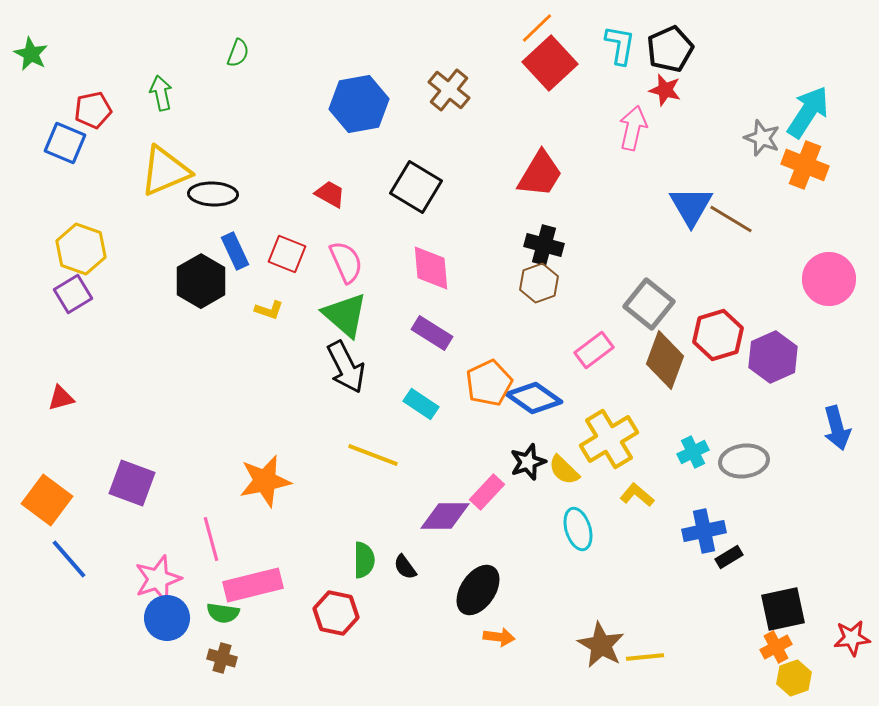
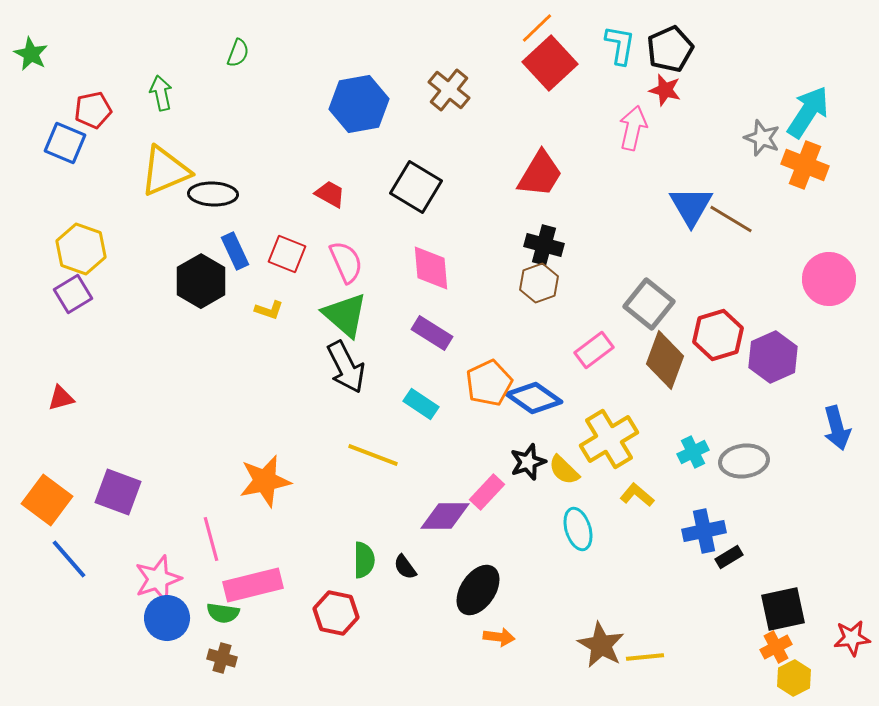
purple square at (132, 483): moved 14 px left, 9 px down
yellow hexagon at (794, 678): rotated 8 degrees counterclockwise
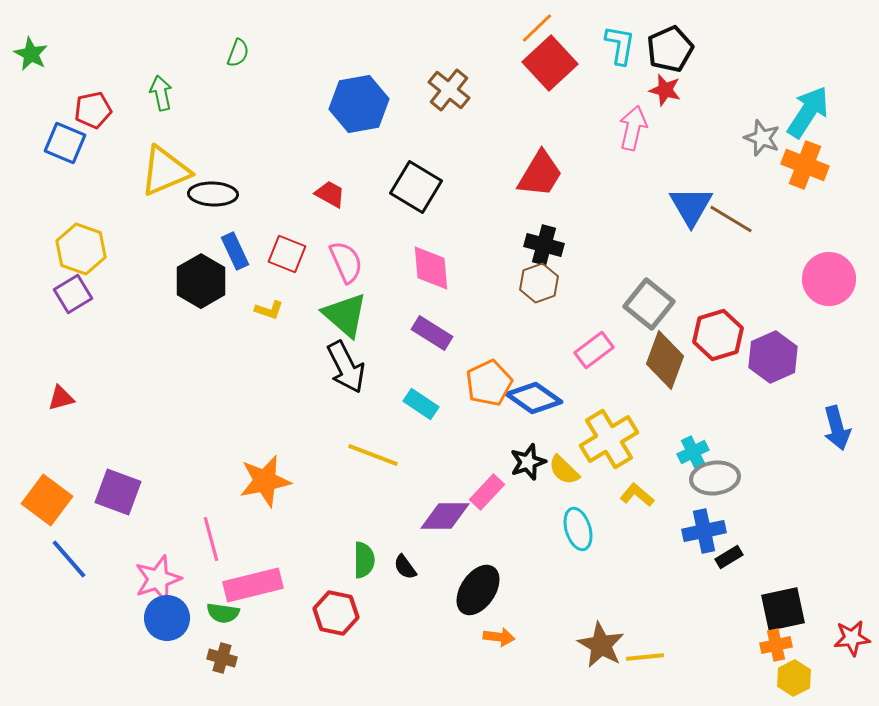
gray ellipse at (744, 461): moved 29 px left, 17 px down
orange cross at (776, 647): moved 2 px up; rotated 16 degrees clockwise
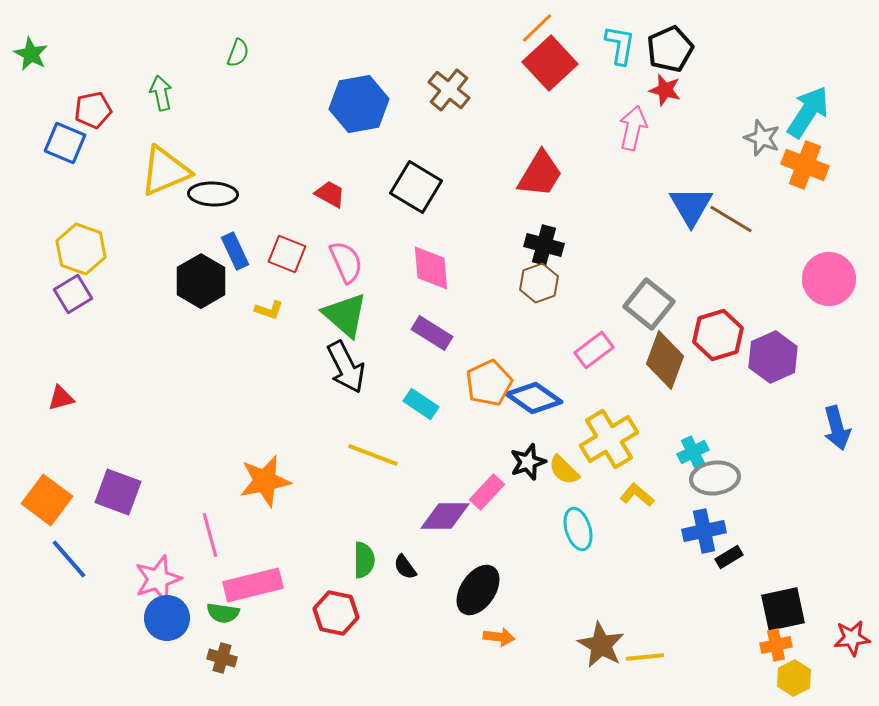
pink line at (211, 539): moved 1 px left, 4 px up
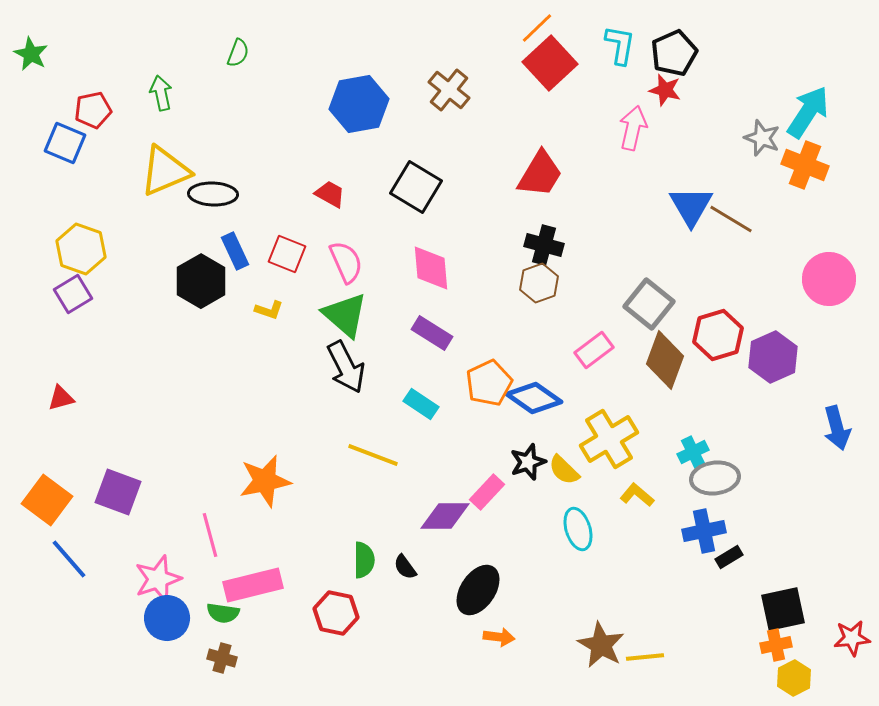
black pentagon at (670, 49): moved 4 px right, 4 px down
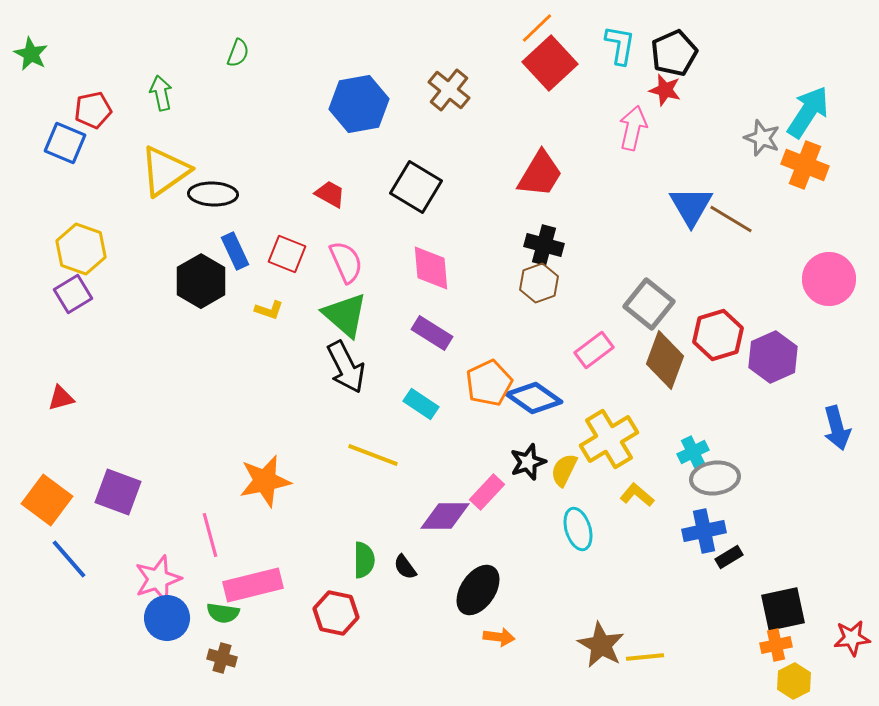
yellow triangle at (165, 171): rotated 12 degrees counterclockwise
yellow semicircle at (564, 470): rotated 72 degrees clockwise
yellow hexagon at (794, 678): moved 3 px down
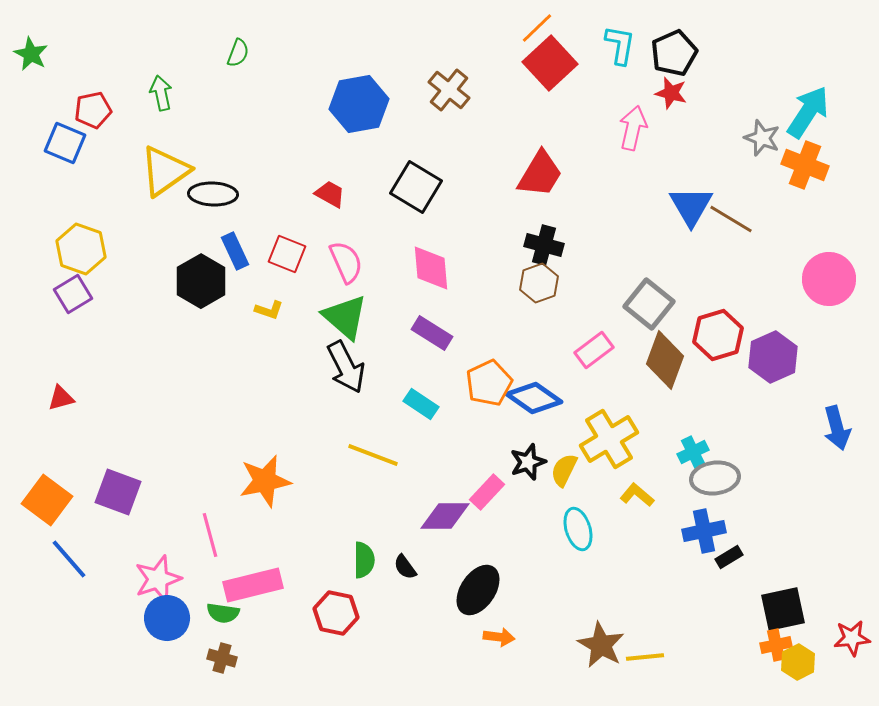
red star at (665, 90): moved 6 px right, 3 px down
green triangle at (345, 315): moved 2 px down
yellow hexagon at (794, 681): moved 4 px right, 19 px up
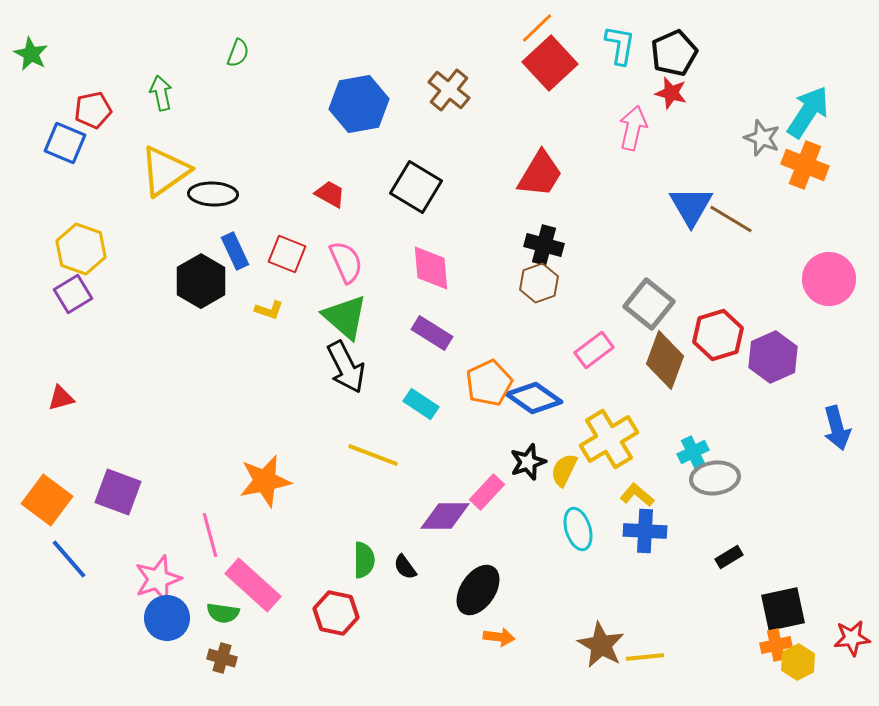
blue cross at (704, 531): moved 59 px left; rotated 15 degrees clockwise
pink rectangle at (253, 585): rotated 56 degrees clockwise
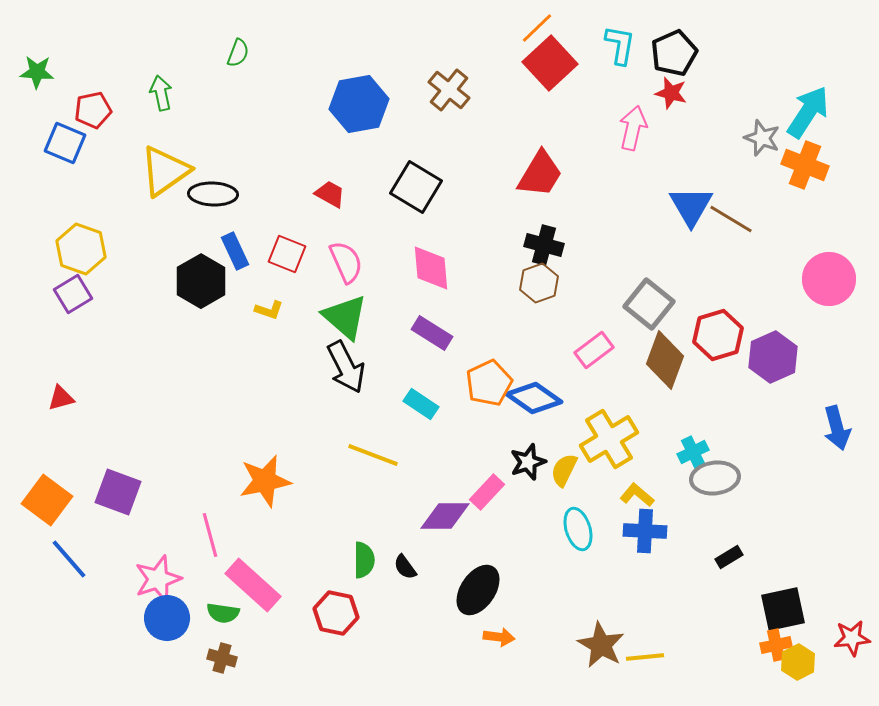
green star at (31, 54): moved 6 px right, 18 px down; rotated 24 degrees counterclockwise
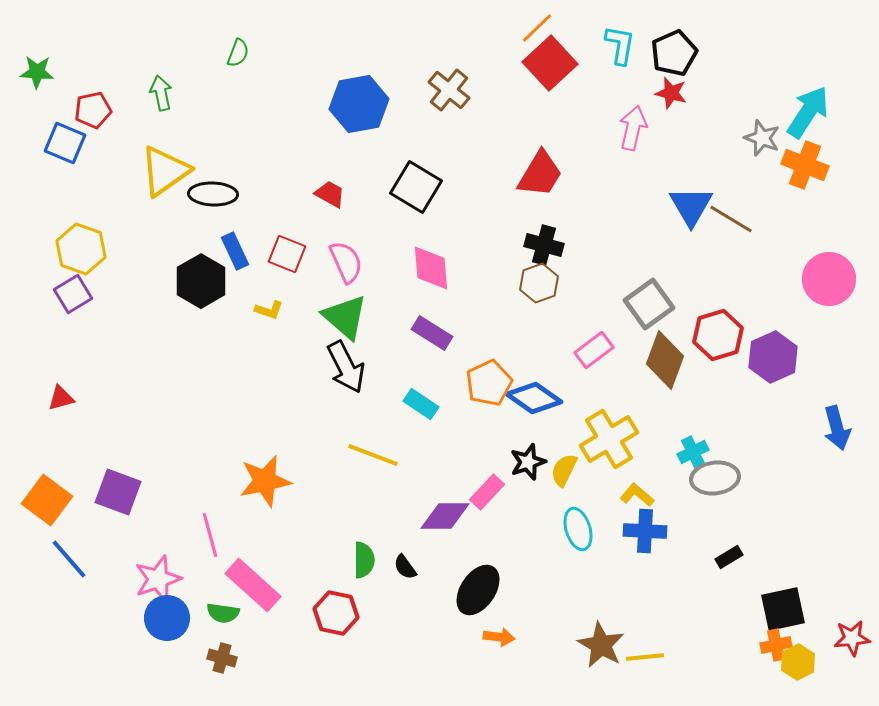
gray square at (649, 304): rotated 15 degrees clockwise
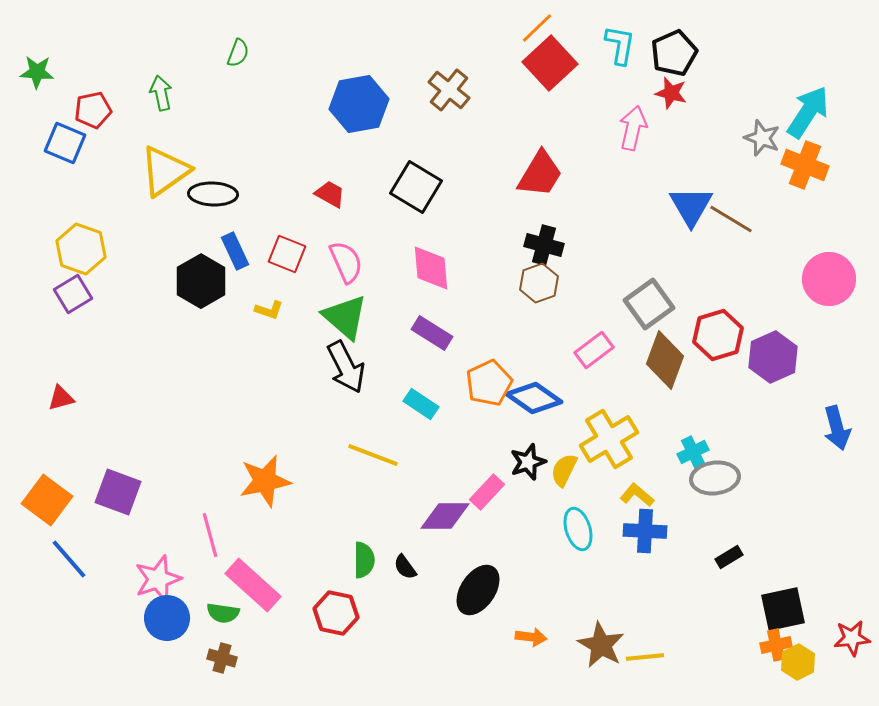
orange arrow at (499, 637): moved 32 px right
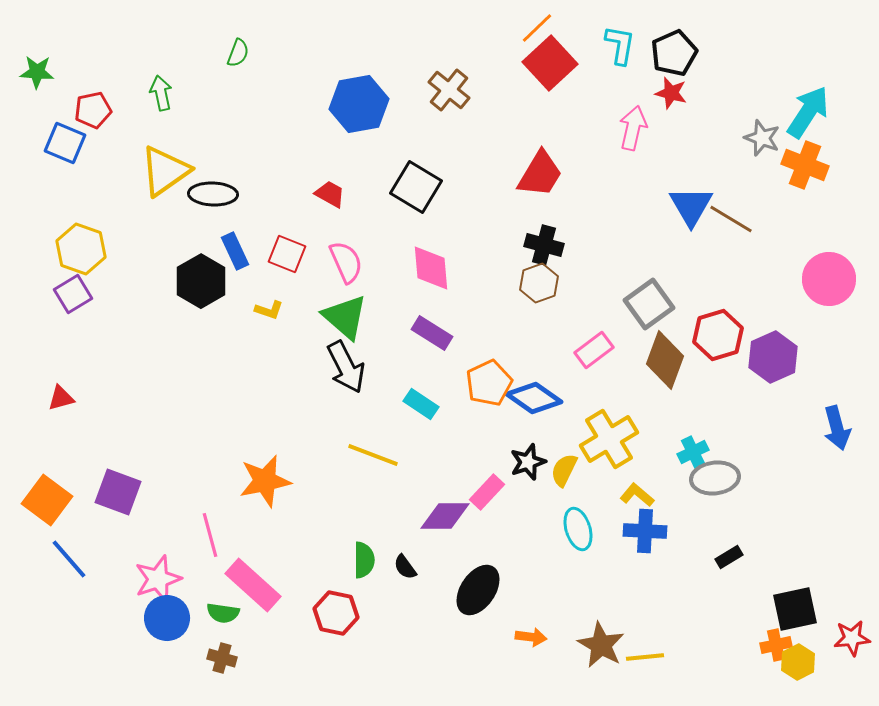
black square at (783, 609): moved 12 px right
